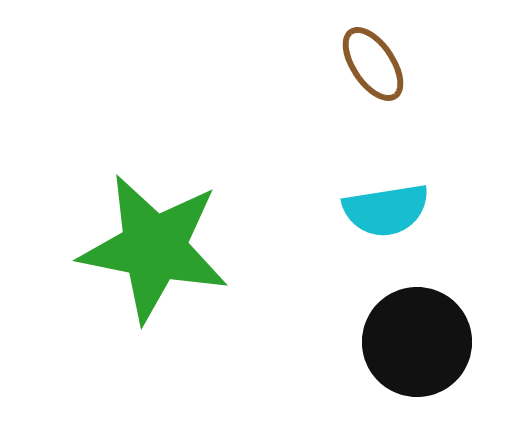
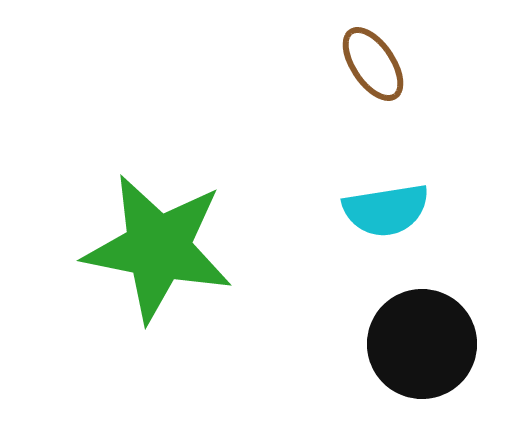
green star: moved 4 px right
black circle: moved 5 px right, 2 px down
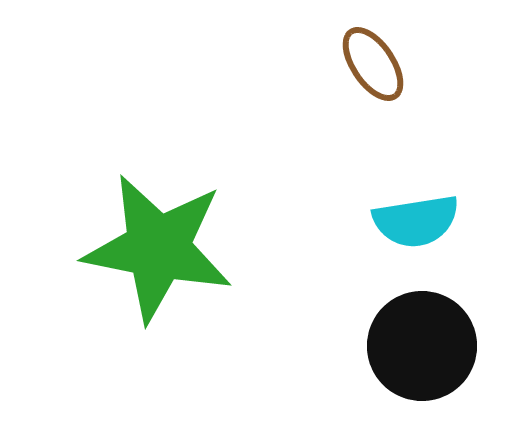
cyan semicircle: moved 30 px right, 11 px down
black circle: moved 2 px down
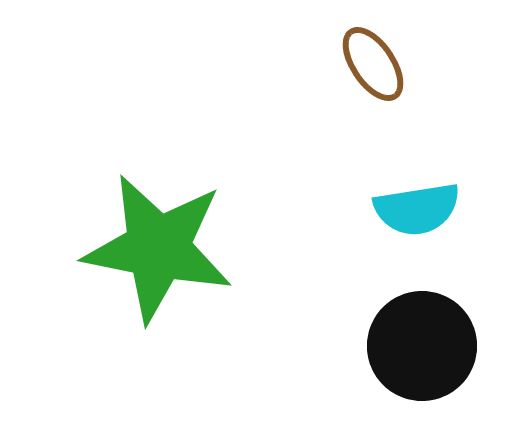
cyan semicircle: moved 1 px right, 12 px up
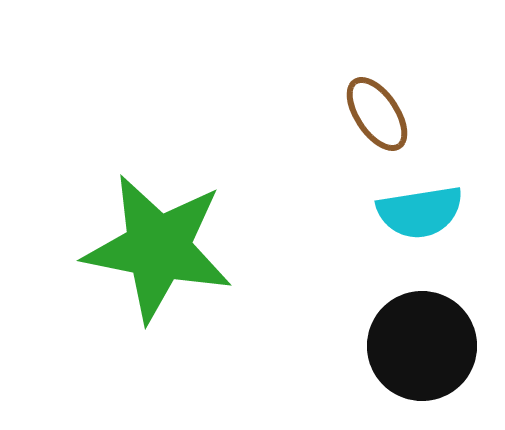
brown ellipse: moved 4 px right, 50 px down
cyan semicircle: moved 3 px right, 3 px down
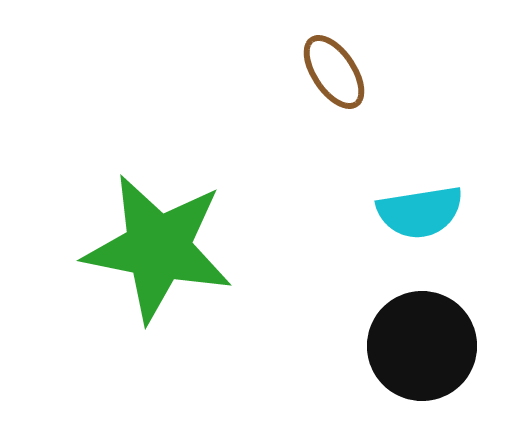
brown ellipse: moved 43 px left, 42 px up
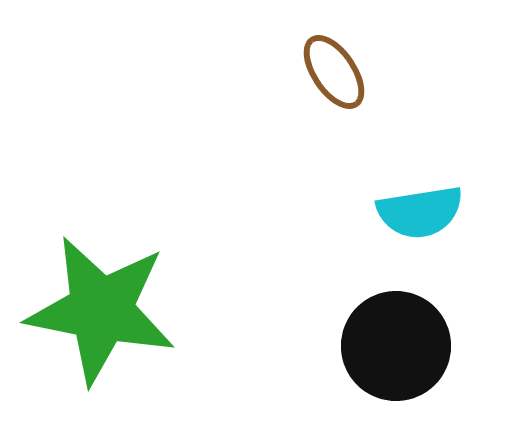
green star: moved 57 px left, 62 px down
black circle: moved 26 px left
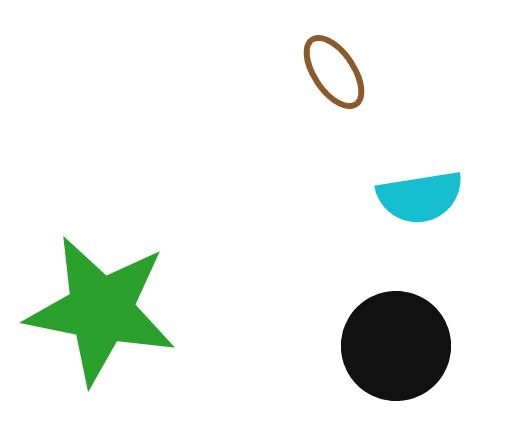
cyan semicircle: moved 15 px up
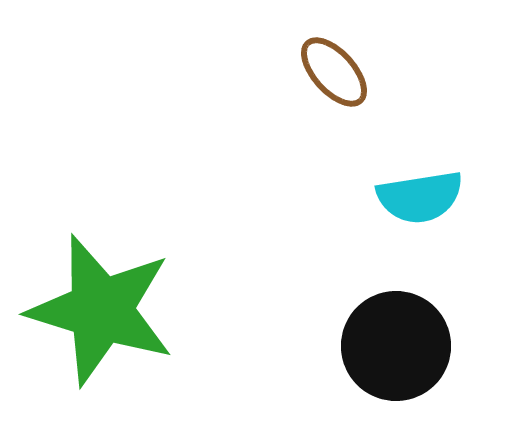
brown ellipse: rotated 8 degrees counterclockwise
green star: rotated 6 degrees clockwise
